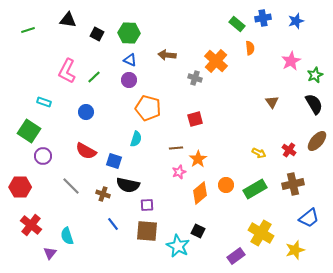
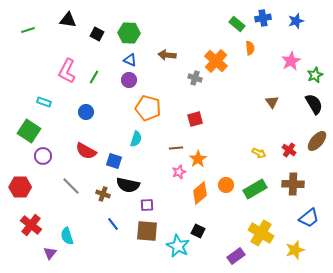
green line at (94, 77): rotated 16 degrees counterclockwise
brown cross at (293, 184): rotated 15 degrees clockwise
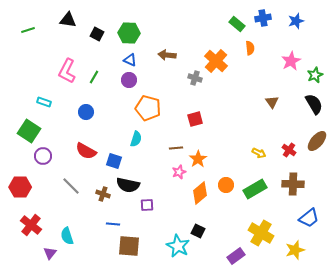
blue line at (113, 224): rotated 48 degrees counterclockwise
brown square at (147, 231): moved 18 px left, 15 px down
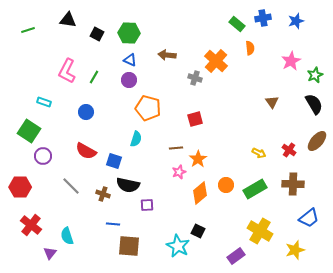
yellow cross at (261, 233): moved 1 px left, 2 px up
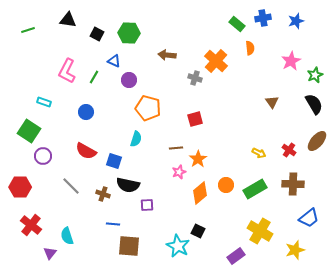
blue triangle at (130, 60): moved 16 px left, 1 px down
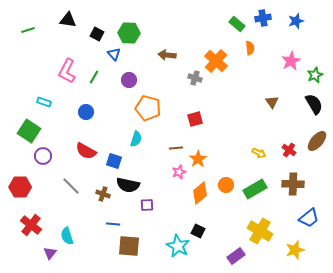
blue triangle at (114, 61): moved 7 px up; rotated 24 degrees clockwise
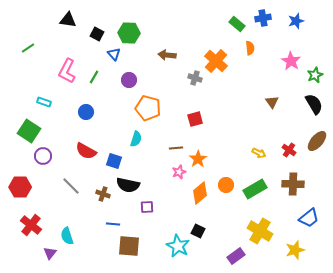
green line at (28, 30): moved 18 px down; rotated 16 degrees counterclockwise
pink star at (291, 61): rotated 12 degrees counterclockwise
purple square at (147, 205): moved 2 px down
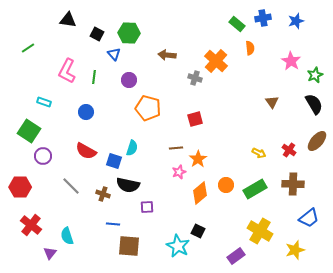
green line at (94, 77): rotated 24 degrees counterclockwise
cyan semicircle at (136, 139): moved 4 px left, 9 px down
